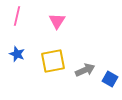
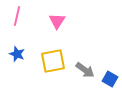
gray arrow: rotated 60 degrees clockwise
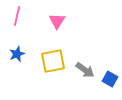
blue star: rotated 28 degrees clockwise
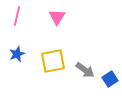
pink triangle: moved 4 px up
blue square: rotated 28 degrees clockwise
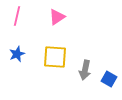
pink triangle: rotated 24 degrees clockwise
yellow square: moved 2 px right, 4 px up; rotated 15 degrees clockwise
gray arrow: rotated 66 degrees clockwise
blue square: moved 1 px left; rotated 28 degrees counterclockwise
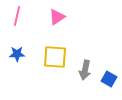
blue star: rotated 21 degrees clockwise
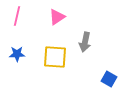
gray arrow: moved 28 px up
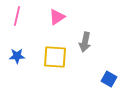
blue star: moved 2 px down
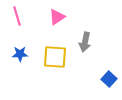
pink line: rotated 30 degrees counterclockwise
blue star: moved 3 px right, 2 px up
blue square: rotated 14 degrees clockwise
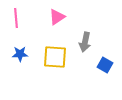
pink line: moved 1 px left, 2 px down; rotated 12 degrees clockwise
blue square: moved 4 px left, 14 px up; rotated 14 degrees counterclockwise
